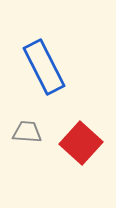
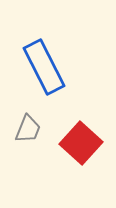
gray trapezoid: moved 1 px right, 3 px up; rotated 108 degrees clockwise
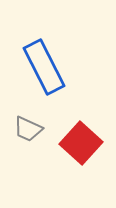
gray trapezoid: rotated 92 degrees clockwise
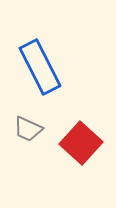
blue rectangle: moved 4 px left
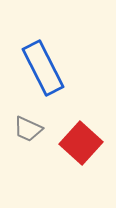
blue rectangle: moved 3 px right, 1 px down
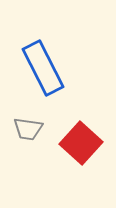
gray trapezoid: rotated 16 degrees counterclockwise
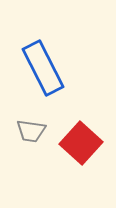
gray trapezoid: moved 3 px right, 2 px down
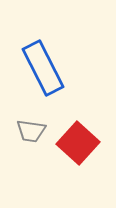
red square: moved 3 px left
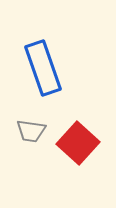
blue rectangle: rotated 8 degrees clockwise
